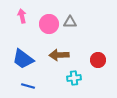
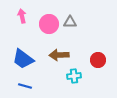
cyan cross: moved 2 px up
blue line: moved 3 px left
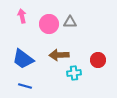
cyan cross: moved 3 px up
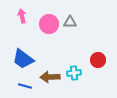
brown arrow: moved 9 px left, 22 px down
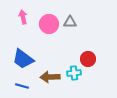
pink arrow: moved 1 px right, 1 px down
red circle: moved 10 px left, 1 px up
blue line: moved 3 px left
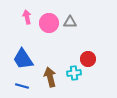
pink arrow: moved 4 px right
pink circle: moved 1 px up
blue trapezoid: rotated 20 degrees clockwise
brown arrow: rotated 78 degrees clockwise
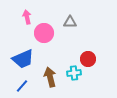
pink circle: moved 5 px left, 10 px down
blue trapezoid: rotated 80 degrees counterclockwise
blue line: rotated 64 degrees counterclockwise
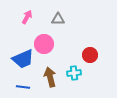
pink arrow: rotated 40 degrees clockwise
gray triangle: moved 12 px left, 3 px up
pink circle: moved 11 px down
red circle: moved 2 px right, 4 px up
blue line: moved 1 px right, 1 px down; rotated 56 degrees clockwise
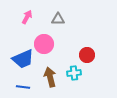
red circle: moved 3 px left
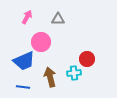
pink circle: moved 3 px left, 2 px up
red circle: moved 4 px down
blue trapezoid: moved 1 px right, 2 px down
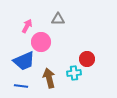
pink arrow: moved 9 px down
brown arrow: moved 1 px left, 1 px down
blue line: moved 2 px left, 1 px up
